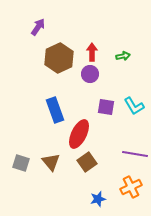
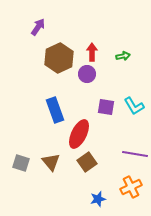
purple circle: moved 3 px left
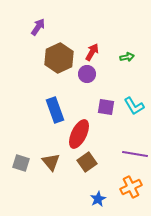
red arrow: rotated 30 degrees clockwise
green arrow: moved 4 px right, 1 px down
blue star: rotated 14 degrees counterclockwise
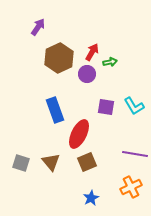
green arrow: moved 17 px left, 5 px down
brown square: rotated 12 degrees clockwise
blue star: moved 7 px left, 1 px up
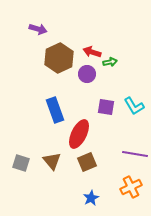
purple arrow: moved 2 px down; rotated 72 degrees clockwise
red arrow: rotated 102 degrees counterclockwise
brown triangle: moved 1 px right, 1 px up
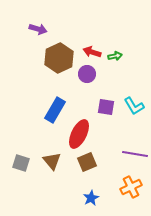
green arrow: moved 5 px right, 6 px up
blue rectangle: rotated 50 degrees clockwise
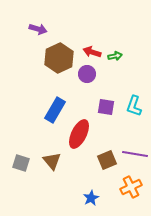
cyan L-shape: rotated 50 degrees clockwise
brown square: moved 20 px right, 2 px up
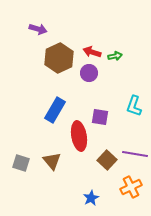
purple circle: moved 2 px right, 1 px up
purple square: moved 6 px left, 10 px down
red ellipse: moved 2 px down; rotated 36 degrees counterclockwise
brown square: rotated 24 degrees counterclockwise
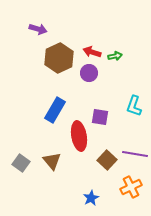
gray square: rotated 18 degrees clockwise
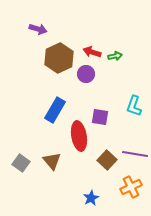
purple circle: moved 3 px left, 1 px down
